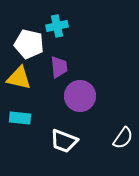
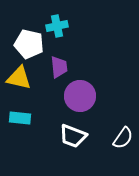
white trapezoid: moved 9 px right, 5 px up
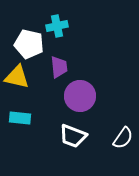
yellow triangle: moved 2 px left, 1 px up
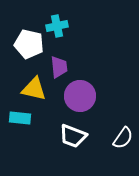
yellow triangle: moved 17 px right, 12 px down
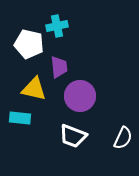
white semicircle: rotated 10 degrees counterclockwise
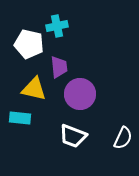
purple circle: moved 2 px up
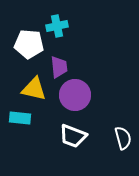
white pentagon: rotated 8 degrees counterclockwise
purple circle: moved 5 px left, 1 px down
white semicircle: rotated 40 degrees counterclockwise
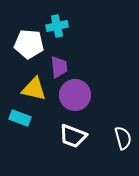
cyan rectangle: rotated 15 degrees clockwise
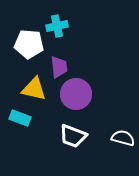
purple circle: moved 1 px right, 1 px up
white semicircle: rotated 60 degrees counterclockwise
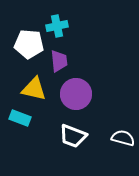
purple trapezoid: moved 6 px up
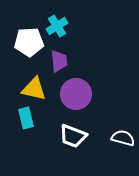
cyan cross: rotated 20 degrees counterclockwise
white pentagon: moved 2 px up; rotated 8 degrees counterclockwise
cyan rectangle: moved 6 px right; rotated 55 degrees clockwise
